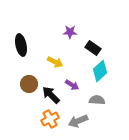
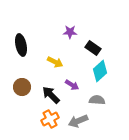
brown circle: moved 7 px left, 3 px down
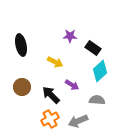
purple star: moved 4 px down
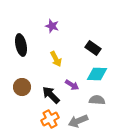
purple star: moved 18 px left, 10 px up; rotated 16 degrees clockwise
yellow arrow: moved 1 px right, 3 px up; rotated 35 degrees clockwise
cyan diamond: moved 3 px left, 3 px down; rotated 45 degrees clockwise
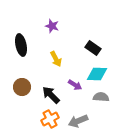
purple arrow: moved 3 px right
gray semicircle: moved 4 px right, 3 px up
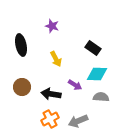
black arrow: moved 1 px up; rotated 36 degrees counterclockwise
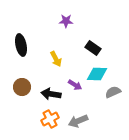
purple star: moved 14 px right, 5 px up; rotated 16 degrees counterclockwise
gray semicircle: moved 12 px right, 5 px up; rotated 28 degrees counterclockwise
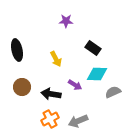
black ellipse: moved 4 px left, 5 px down
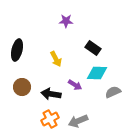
black ellipse: rotated 25 degrees clockwise
cyan diamond: moved 1 px up
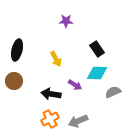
black rectangle: moved 4 px right, 1 px down; rotated 21 degrees clockwise
brown circle: moved 8 px left, 6 px up
